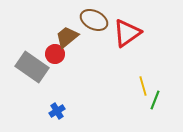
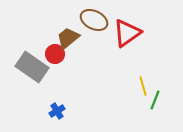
brown trapezoid: moved 1 px right, 1 px down
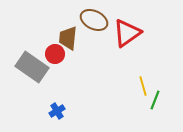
brown trapezoid: rotated 45 degrees counterclockwise
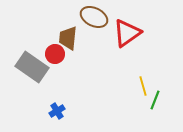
brown ellipse: moved 3 px up
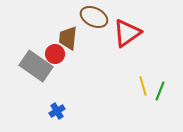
gray rectangle: moved 4 px right, 1 px up
green line: moved 5 px right, 9 px up
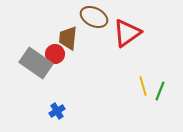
gray rectangle: moved 3 px up
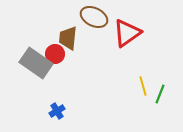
green line: moved 3 px down
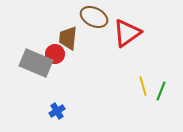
gray rectangle: rotated 12 degrees counterclockwise
green line: moved 1 px right, 3 px up
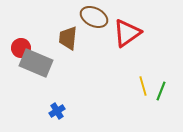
red circle: moved 34 px left, 6 px up
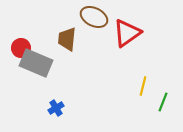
brown trapezoid: moved 1 px left, 1 px down
yellow line: rotated 30 degrees clockwise
green line: moved 2 px right, 11 px down
blue cross: moved 1 px left, 3 px up
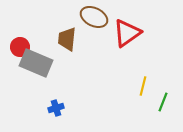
red circle: moved 1 px left, 1 px up
blue cross: rotated 14 degrees clockwise
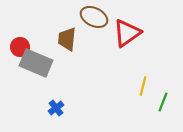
blue cross: rotated 21 degrees counterclockwise
